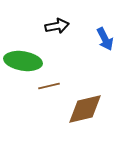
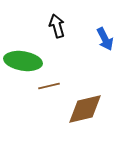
black arrow: rotated 95 degrees counterclockwise
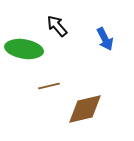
black arrow: rotated 25 degrees counterclockwise
green ellipse: moved 1 px right, 12 px up
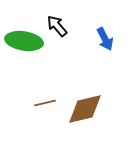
green ellipse: moved 8 px up
brown line: moved 4 px left, 17 px down
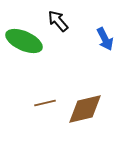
black arrow: moved 1 px right, 5 px up
green ellipse: rotated 15 degrees clockwise
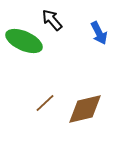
black arrow: moved 6 px left, 1 px up
blue arrow: moved 6 px left, 6 px up
brown line: rotated 30 degrees counterclockwise
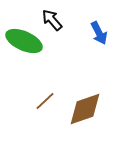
brown line: moved 2 px up
brown diamond: rotated 6 degrees counterclockwise
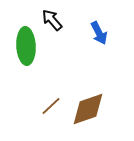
green ellipse: moved 2 px right, 5 px down; rotated 63 degrees clockwise
brown line: moved 6 px right, 5 px down
brown diamond: moved 3 px right
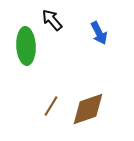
brown line: rotated 15 degrees counterclockwise
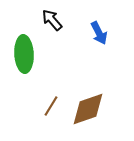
green ellipse: moved 2 px left, 8 px down
